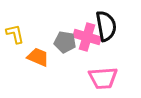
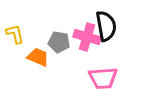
gray pentagon: moved 6 px left
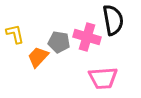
black semicircle: moved 7 px right, 6 px up
orange trapezoid: rotated 70 degrees counterclockwise
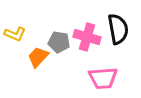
black semicircle: moved 5 px right, 9 px down
yellow L-shape: rotated 125 degrees clockwise
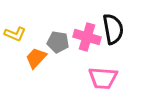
black semicircle: moved 5 px left
gray pentagon: moved 1 px left
orange trapezoid: moved 2 px left, 1 px down
pink trapezoid: rotated 8 degrees clockwise
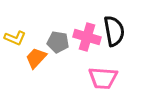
black semicircle: moved 1 px right, 2 px down
yellow L-shape: moved 4 px down
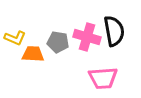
orange trapezoid: moved 3 px left, 4 px up; rotated 50 degrees clockwise
pink trapezoid: rotated 8 degrees counterclockwise
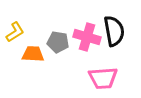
yellow L-shape: moved 6 px up; rotated 55 degrees counterclockwise
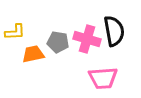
yellow L-shape: rotated 30 degrees clockwise
pink cross: moved 2 px down
orange trapezoid: rotated 15 degrees counterclockwise
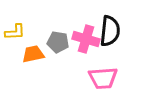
black semicircle: moved 4 px left; rotated 16 degrees clockwise
pink cross: moved 1 px left
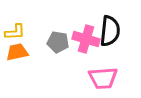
orange trapezoid: moved 16 px left, 2 px up
